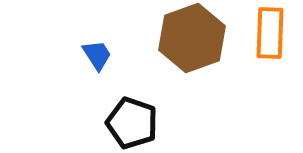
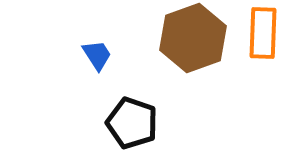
orange rectangle: moved 7 px left
brown hexagon: moved 1 px right
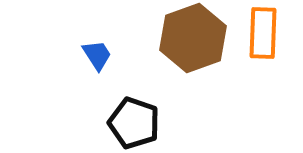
black pentagon: moved 2 px right
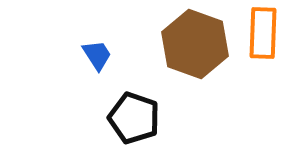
brown hexagon: moved 2 px right, 6 px down; rotated 20 degrees counterclockwise
black pentagon: moved 5 px up
